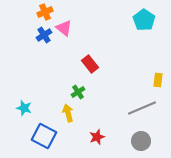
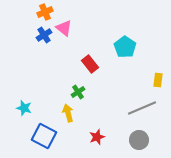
cyan pentagon: moved 19 px left, 27 px down
gray circle: moved 2 px left, 1 px up
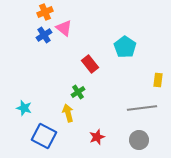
gray line: rotated 16 degrees clockwise
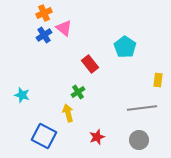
orange cross: moved 1 px left, 1 px down
cyan star: moved 2 px left, 13 px up
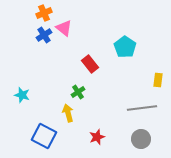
gray circle: moved 2 px right, 1 px up
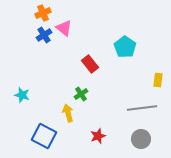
orange cross: moved 1 px left
green cross: moved 3 px right, 2 px down
red star: moved 1 px right, 1 px up
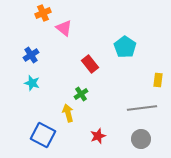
blue cross: moved 13 px left, 20 px down
cyan star: moved 10 px right, 12 px up
blue square: moved 1 px left, 1 px up
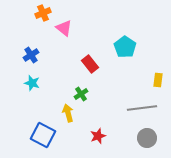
gray circle: moved 6 px right, 1 px up
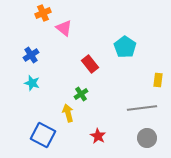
red star: rotated 21 degrees counterclockwise
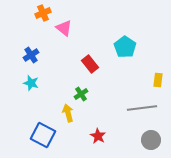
cyan star: moved 1 px left
gray circle: moved 4 px right, 2 px down
